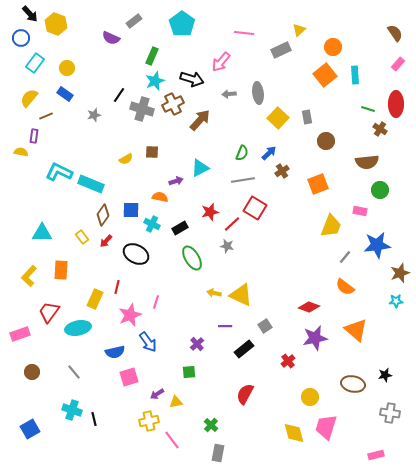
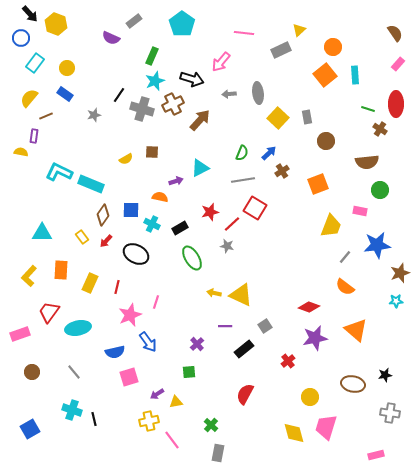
yellow rectangle at (95, 299): moved 5 px left, 16 px up
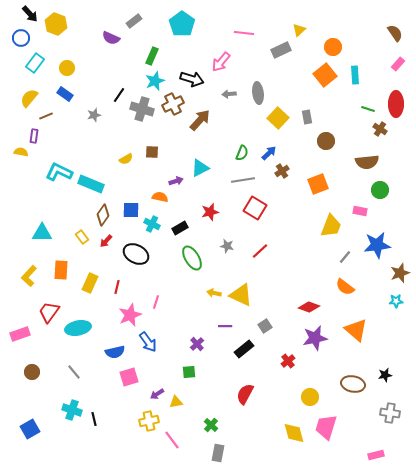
red line at (232, 224): moved 28 px right, 27 px down
